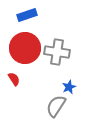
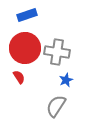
red semicircle: moved 5 px right, 2 px up
blue star: moved 3 px left, 7 px up
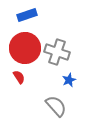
gray cross: rotated 10 degrees clockwise
blue star: moved 3 px right
gray semicircle: rotated 105 degrees clockwise
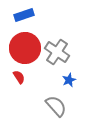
blue rectangle: moved 3 px left
gray cross: rotated 15 degrees clockwise
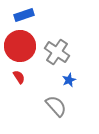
red circle: moved 5 px left, 2 px up
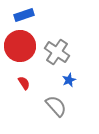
red semicircle: moved 5 px right, 6 px down
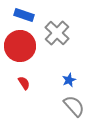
blue rectangle: rotated 36 degrees clockwise
gray cross: moved 19 px up; rotated 10 degrees clockwise
gray semicircle: moved 18 px right
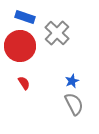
blue rectangle: moved 1 px right, 2 px down
blue star: moved 3 px right, 1 px down
gray semicircle: moved 2 px up; rotated 15 degrees clockwise
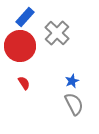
blue rectangle: rotated 66 degrees counterclockwise
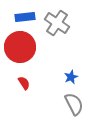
blue rectangle: rotated 42 degrees clockwise
gray cross: moved 10 px up; rotated 10 degrees counterclockwise
red circle: moved 1 px down
blue star: moved 1 px left, 4 px up
